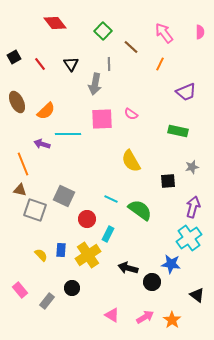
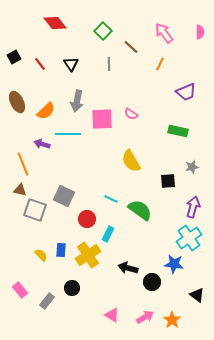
gray arrow at (95, 84): moved 18 px left, 17 px down
blue star at (171, 264): moved 3 px right
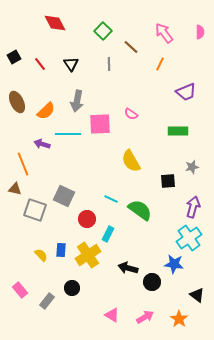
red diamond at (55, 23): rotated 10 degrees clockwise
pink square at (102, 119): moved 2 px left, 5 px down
green rectangle at (178, 131): rotated 12 degrees counterclockwise
brown triangle at (20, 190): moved 5 px left, 1 px up
orange star at (172, 320): moved 7 px right, 1 px up
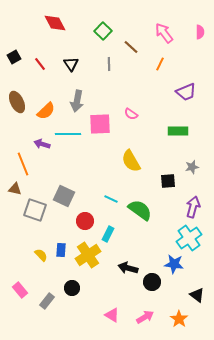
red circle at (87, 219): moved 2 px left, 2 px down
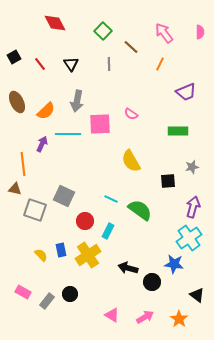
purple arrow at (42, 144): rotated 98 degrees clockwise
orange line at (23, 164): rotated 15 degrees clockwise
cyan rectangle at (108, 234): moved 3 px up
blue rectangle at (61, 250): rotated 16 degrees counterclockwise
black circle at (72, 288): moved 2 px left, 6 px down
pink rectangle at (20, 290): moved 3 px right, 2 px down; rotated 21 degrees counterclockwise
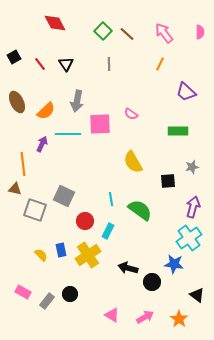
brown line at (131, 47): moved 4 px left, 13 px up
black triangle at (71, 64): moved 5 px left
purple trapezoid at (186, 92): rotated 65 degrees clockwise
yellow semicircle at (131, 161): moved 2 px right, 1 px down
cyan line at (111, 199): rotated 56 degrees clockwise
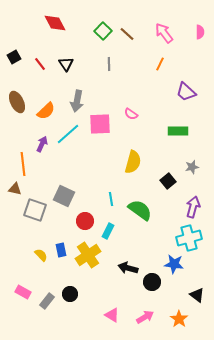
cyan line at (68, 134): rotated 40 degrees counterclockwise
yellow semicircle at (133, 162): rotated 135 degrees counterclockwise
black square at (168, 181): rotated 35 degrees counterclockwise
cyan cross at (189, 238): rotated 20 degrees clockwise
